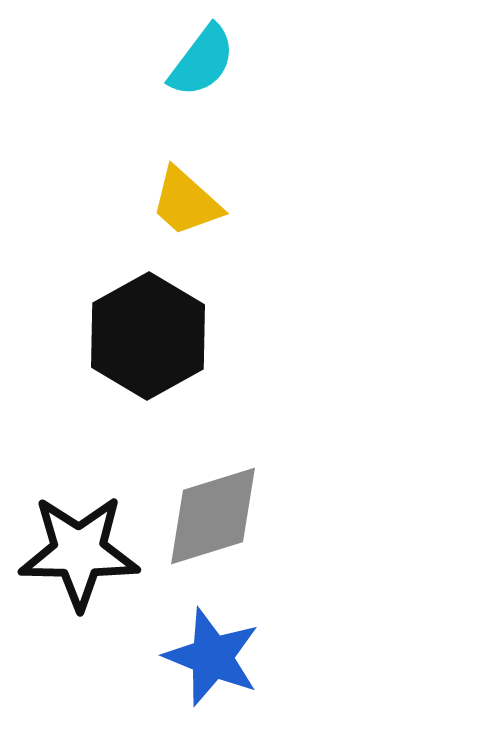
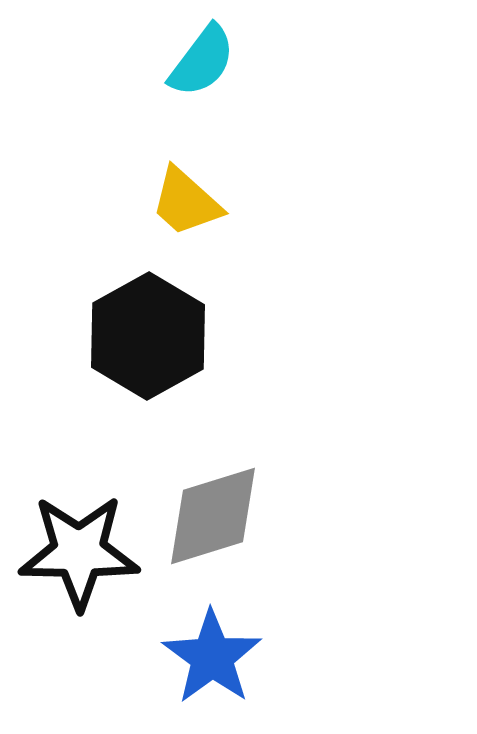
blue star: rotated 14 degrees clockwise
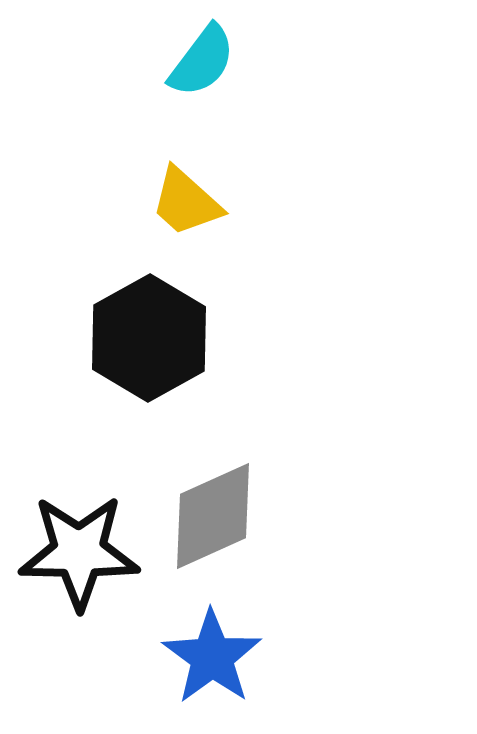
black hexagon: moved 1 px right, 2 px down
gray diamond: rotated 7 degrees counterclockwise
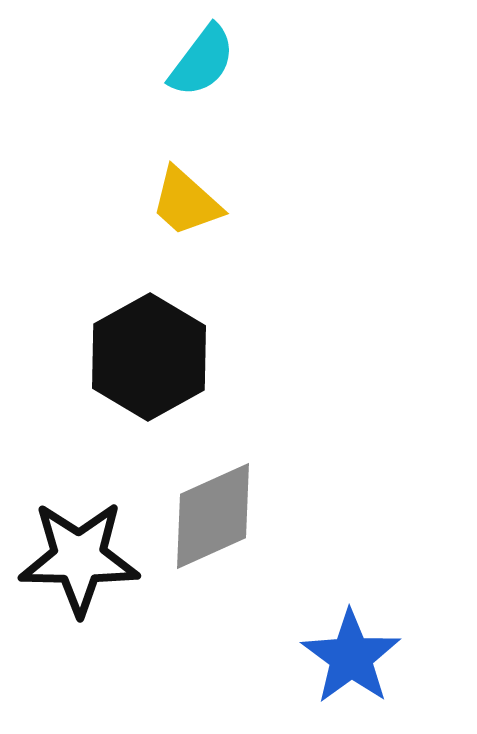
black hexagon: moved 19 px down
black star: moved 6 px down
blue star: moved 139 px right
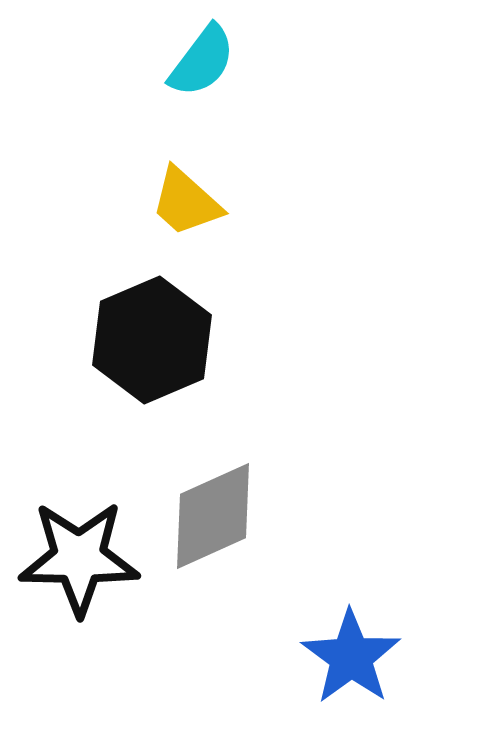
black hexagon: moved 3 px right, 17 px up; rotated 6 degrees clockwise
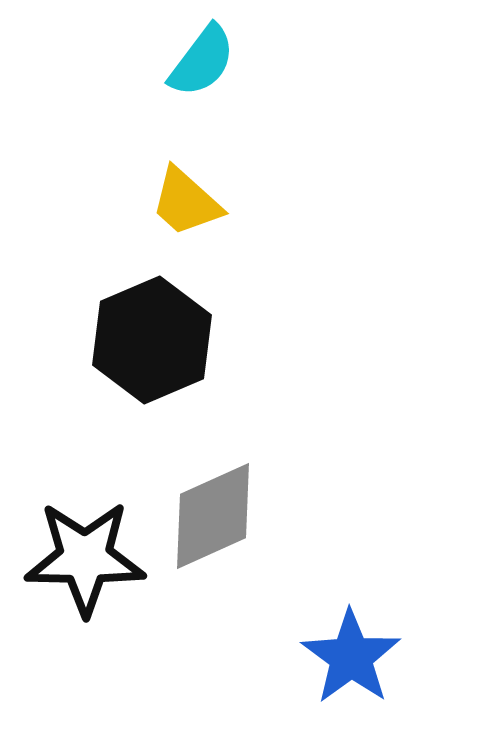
black star: moved 6 px right
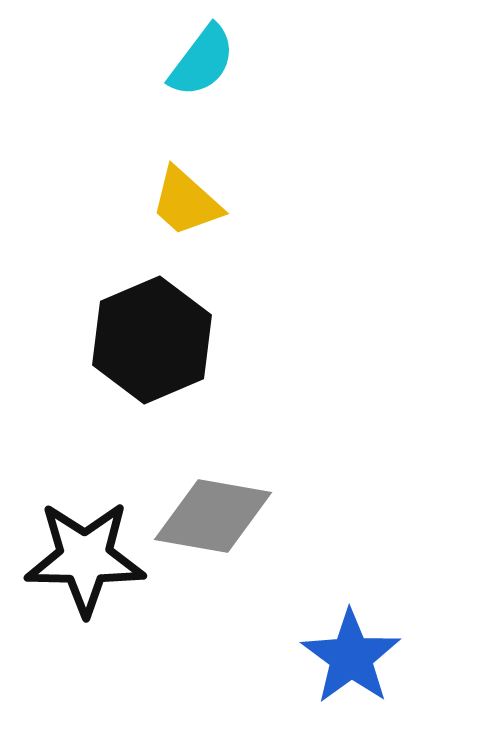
gray diamond: rotated 34 degrees clockwise
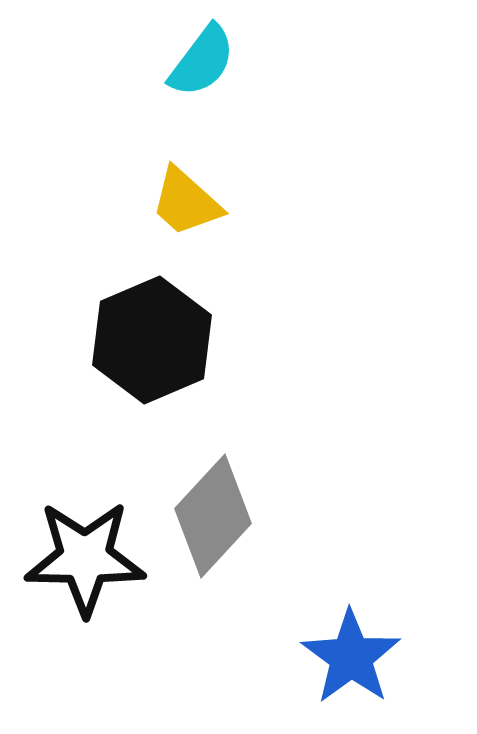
gray diamond: rotated 57 degrees counterclockwise
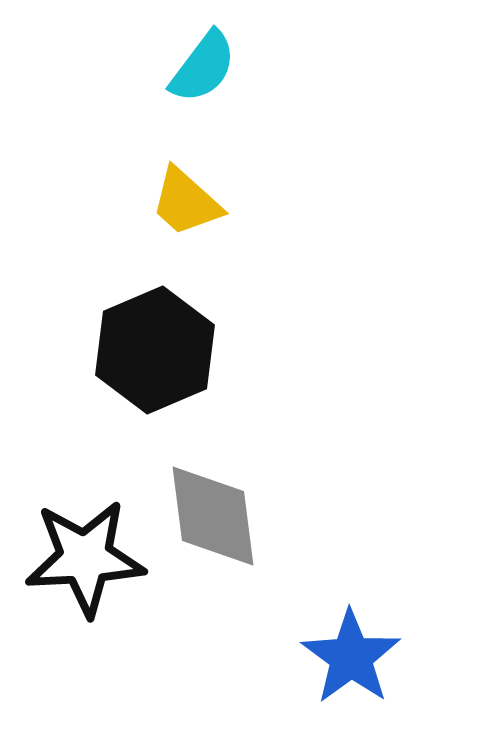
cyan semicircle: moved 1 px right, 6 px down
black hexagon: moved 3 px right, 10 px down
gray diamond: rotated 50 degrees counterclockwise
black star: rotated 4 degrees counterclockwise
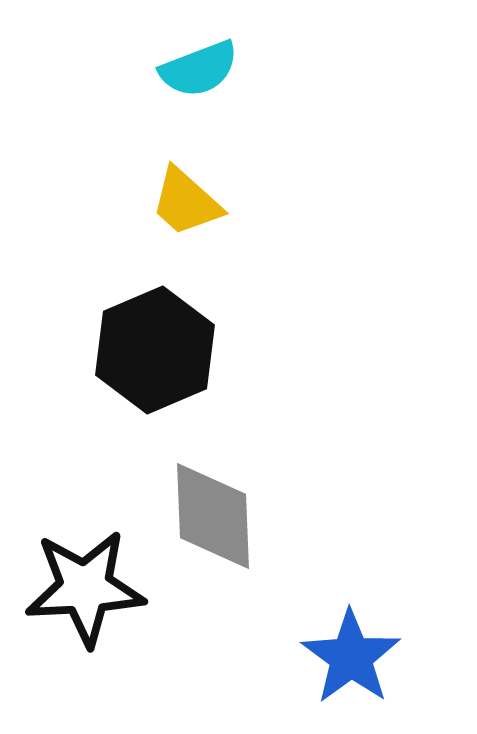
cyan semicircle: moved 4 px left, 2 px down; rotated 32 degrees clockwise
gray diamond: rotated 5 degrees clockwise
black star: moved 30 px down
